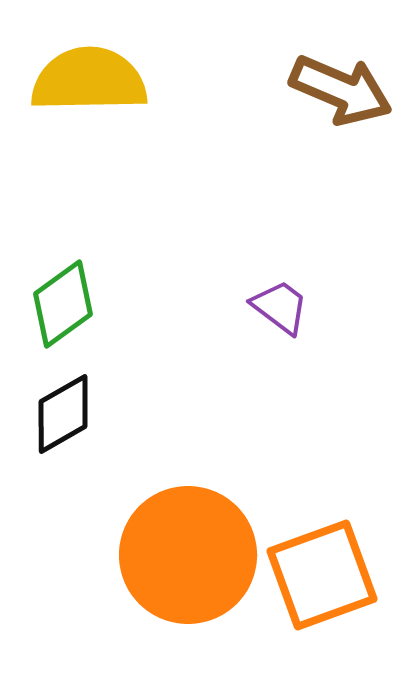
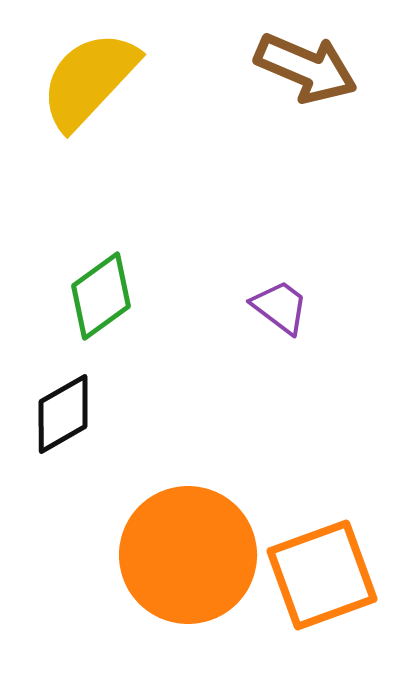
yellow semicircle: rotated 46 degrees counterclockwise
brown arrow: moved 35 px left, 22 px up
green diamond: moved 38 px right, 8 px up
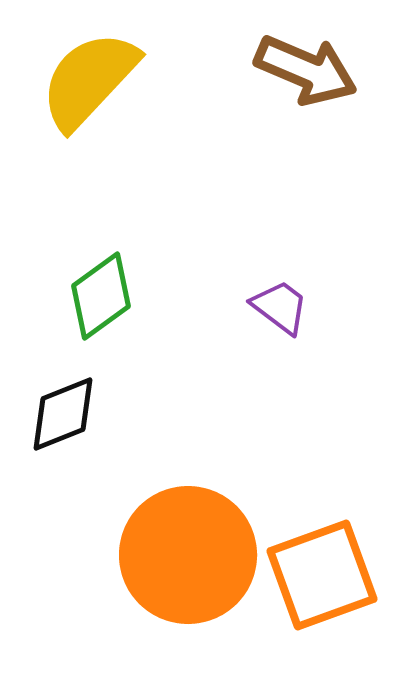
brown arrow: moved 2 px down
black diamond: rotated 8 degrees clockwise
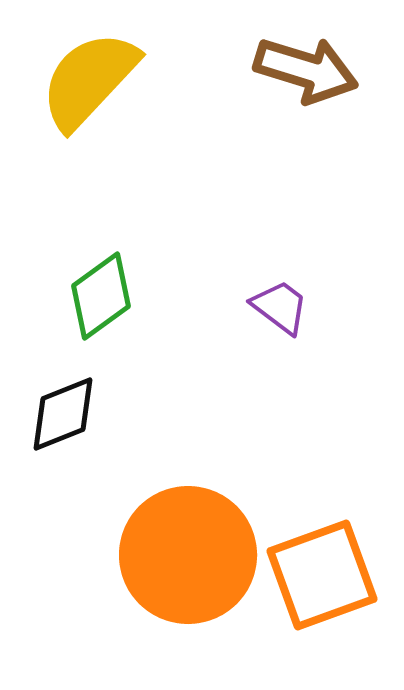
brown arrow: rotated 6 degrees counterclockwise
